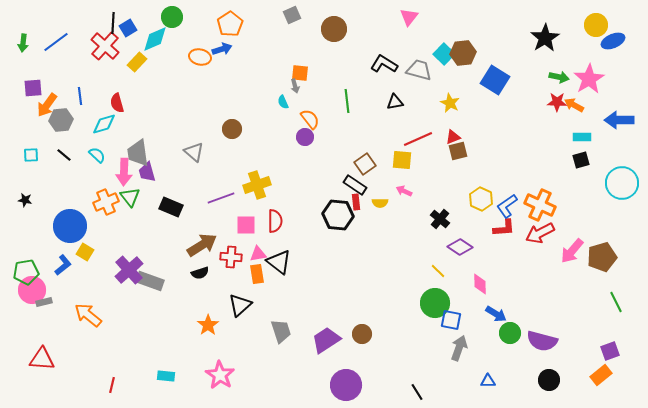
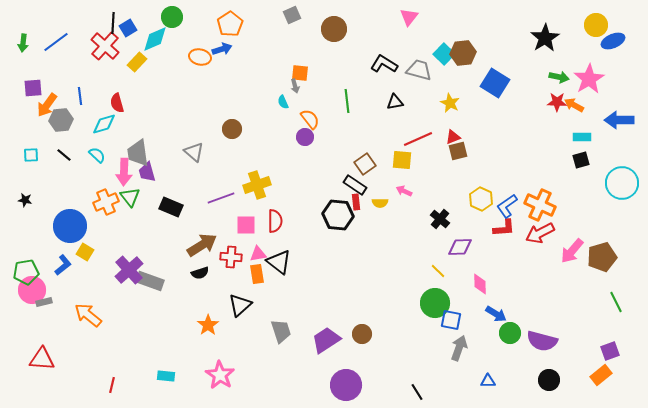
blue square at (495, 80): moved 3 px down
purple diamond at (460, 247): rotated 35 degrees counterclockwise
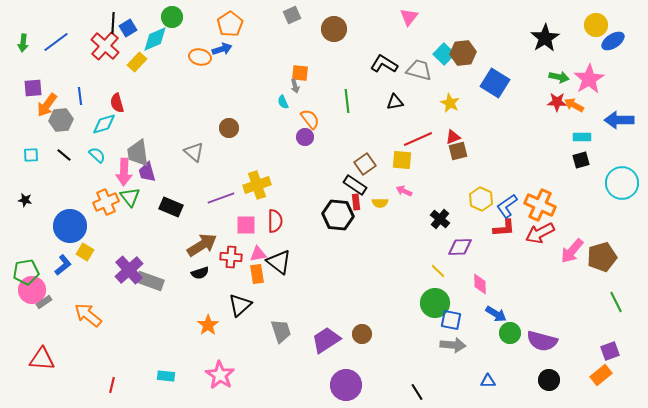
blue ellipse at (613, 41): rotated 10 degrees counterclockwise
brown circle at (232, 129): moved 3 px left, 1 px up
gray rectangle at (44, 302): rotated 21 degrees counterclockwise
gray arrow at (459, 348): moved 6 px left, 3 px up; rotated 75 degrees clockwise
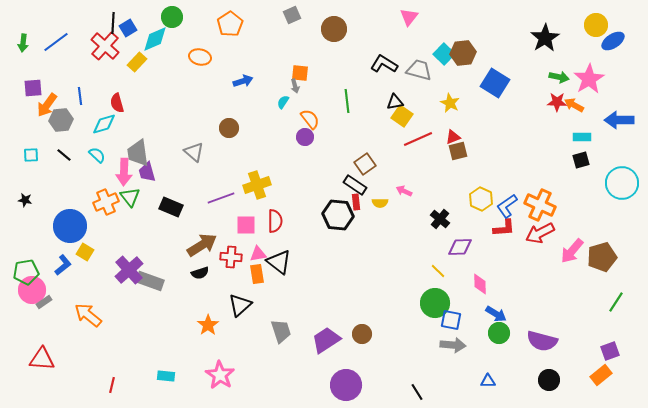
blue arrow at (222, 49): moved 21 px right, 32 px down
cyan semicircle at (283, 102): rotated 56 degrees clockwise
yellow square at (402, 160): moved 44 px up; rotated 30 degrees clockwise
green line at (616, 302): rotated 60 degrees clockwise
green circle at (510, 333): moved 11 px left
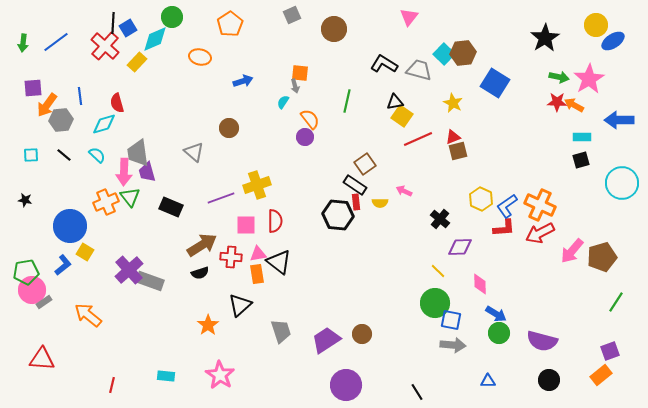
green line at (347, 101): rotated 20 degrees clockwise
yellow star at (450, 103): moved 3 px right
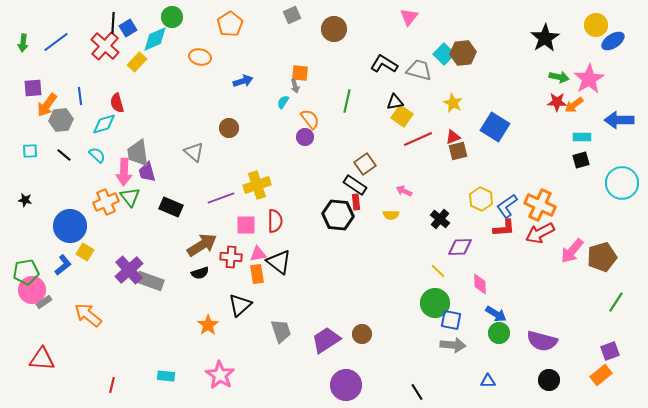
blue square at (495, 83): moved 44 px down
orange arrow at (574, 105): rotated 66 degrees counterclockwise
cyan square at (31, 155): moved 1 px left, 4 px up
yellow semicircle at (380, 203): moved 11 px right, 12 px down
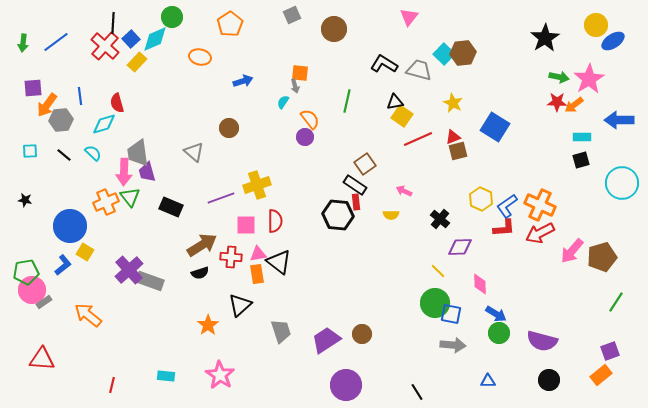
blue square at (128, 28): moved 3 px right, 11 px down; rotated 12 degrees counterclockwise
cyan semicircle at (97, 155): moved 4 px left, 2 px up
blue square at (451, 320): moved 6 px up
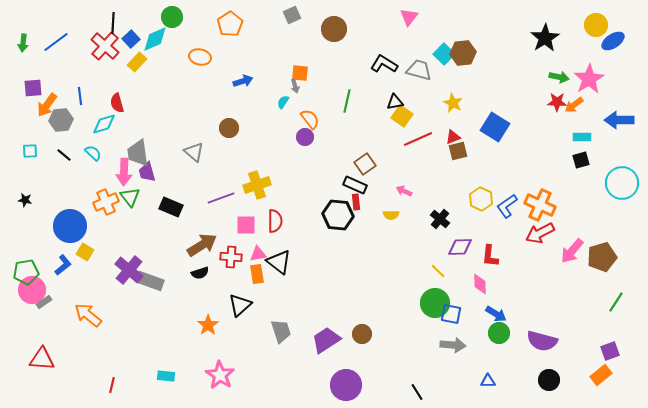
black rectangle at (355, 185): rotated 10 degrees counterclockwise
red L-shape at (504, 228): moved 14 px left, 28 px down; rotated 100 degrees clockwise
purple cross at (129, 270): rotated 8 degrees counterclockwise
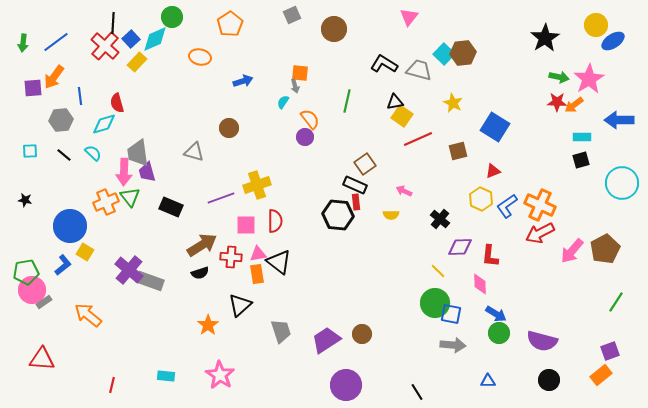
orange arrow at (47, 105): moved 7 px right, 28 px up
red triangle at (453, 137): moved 40 px right, 34 px down
gray triangle at (194, 152): rotated 25 degrees counterclockwise
brown pentagon at (602, 257): moved 3 px right, 8 px up; rotated 12 degrees counterclockwise
